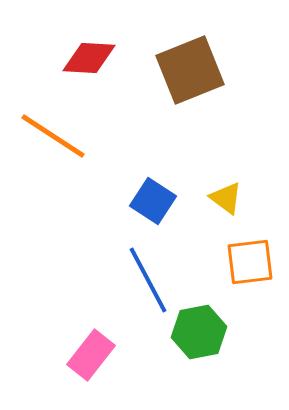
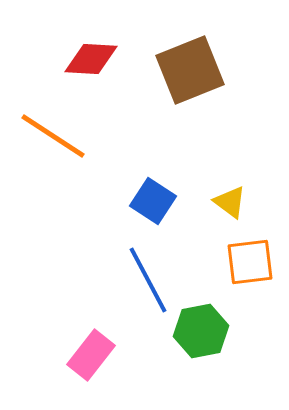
red diamond: moved 2 px right, 1 px down
yellow triangle: moved 4 px right, 4 px down
green hexagon: moved 2 px right, 1 px up
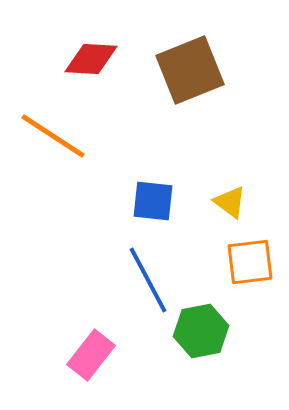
blue square: rotated 27 degrees counterclockwise
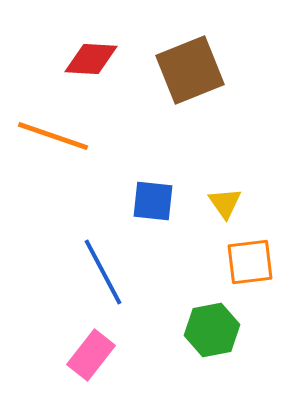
orange line: rotated 14 degrees counterclockwise
yellow triangle: moved 5 px left, 1 px down; rotated 18 degrees clockwise
blue line: moved 45 px left, 8 px up
green hexagon: moved 11 px right, 1 px up
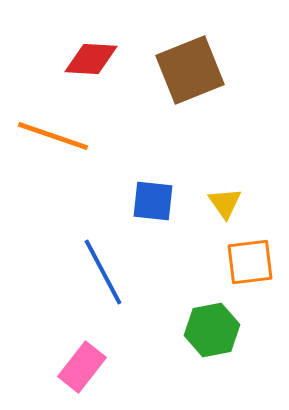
pink rectangle: moved 9 px left, 12 px down
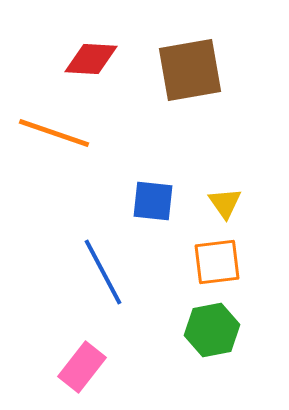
brown square: rotated 12 degrees clockwise
orange line: moved 1 px right, 3 px up
orange square: moved 33 px left
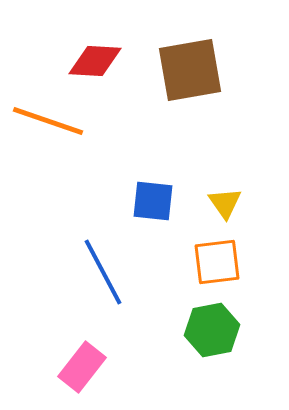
red diamond: moved 4 px right, 2 px down
orange line: moved 6 px left, 12 px up
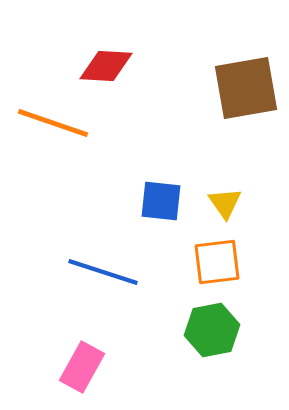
red diamond: moved 11 px right, 5 px down
brown square: moved 56 px right, 18 px down
orange line: moved 5 px right, 2 px down
blue square: moved 8 px right
blue line: rotated 44 degrees counterclockwise
pink rectangle: rotated 9 degrees counterclockwise
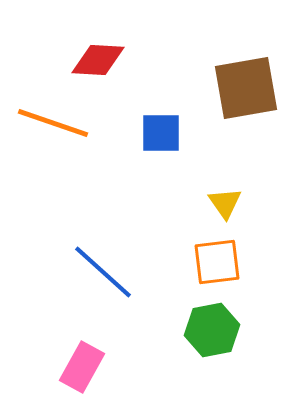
red diamond: moved 8 px left, 6 px up
blue square: moved 68 px up; rotated 6 degrees counterclockwise
blue line: rotated 24 degrees clockwise
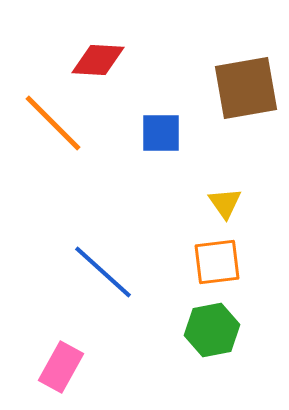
orange line: rotated 26 degrees clockwise
pink rectangle: moved 21 px left
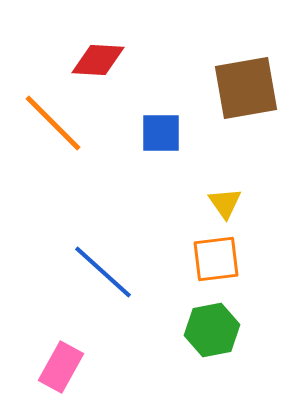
orange square: moved 1 px left, 3 px up
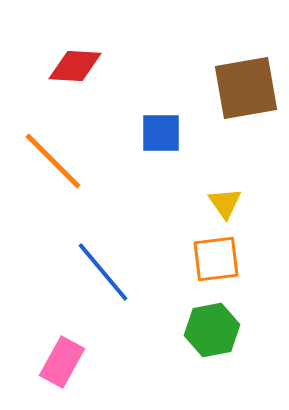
red diamond: moved 23 px left, 6 px down
orange line: moved 38 px down
blue line: rotated 8 degrees clockwise
pink rectangle: moved 1 px right, 5 px up
